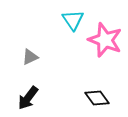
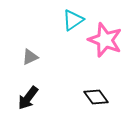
cyan triangle: rotated 30 degrees clockwise
black diamond: moved 1 px left, 1 px up
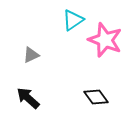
gray triangle: moved 1 px right, 2 px up
black arrow: rotated 95 degrees clockwise
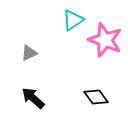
gray triangle: moved 2 px left, 2 px up
black arrow: moved 5 px right
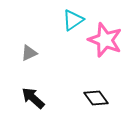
black diamond: moved 1 px down
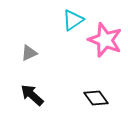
black arrow: moved 1 px left, 3 px up
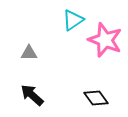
gray triangle: rotated 24 degrees clockwise
